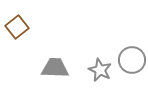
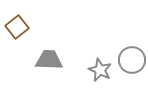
gray trapezoid: moved 6 px left, 8 px up
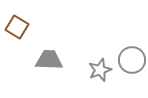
brown square: rotated 20 degrees counterclockwise
gray star: rotated 25 degrees clockwise
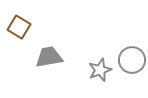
brown square: moved 2 px right
gray trapezoid: moved 3 px up; rotated 12 degrees counterclockwise
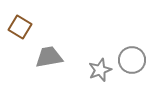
brown square: moved 1 px right
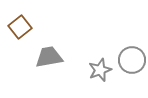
brown square: rotated 20 degrees clockwise
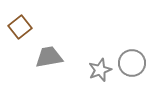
gray circle: moved 3 px down
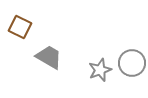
brown square: rotated 25 degrees counterclockwise
gray trapezoid: rotated 40 degrees clockwise
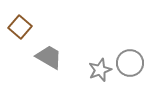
brown square: rotated 15 degrees clockwise
gray circle: moved 2 px left
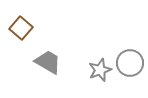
brown square: moved 1 px right, 1 px down
gray trapezoid: moved 1 px left, 5 px down
